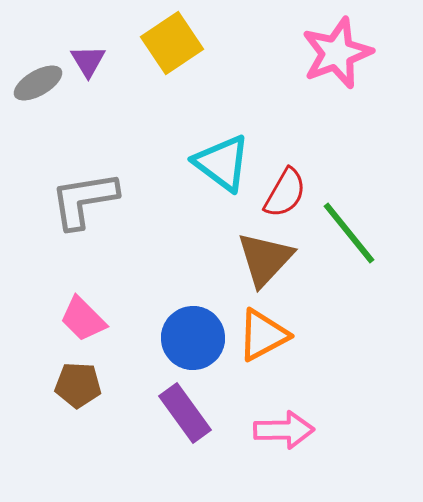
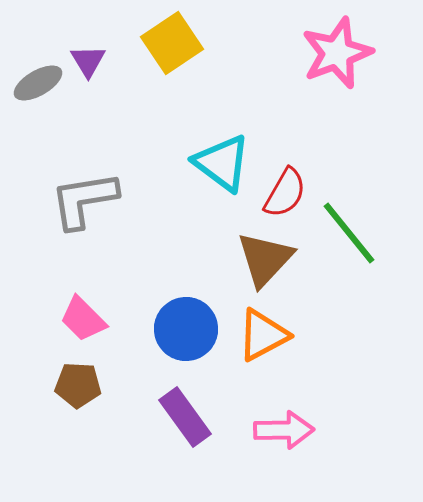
blue circle: moved 7 px left, 9 px up
purple rectangle: moved 4 px down
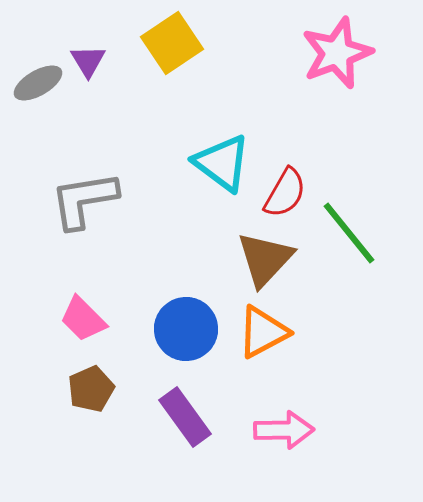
orange triangle: moved 3 px up
brown pentagon: moved 13 px right, 4 px down; rotated 27 degrees counterclockwise
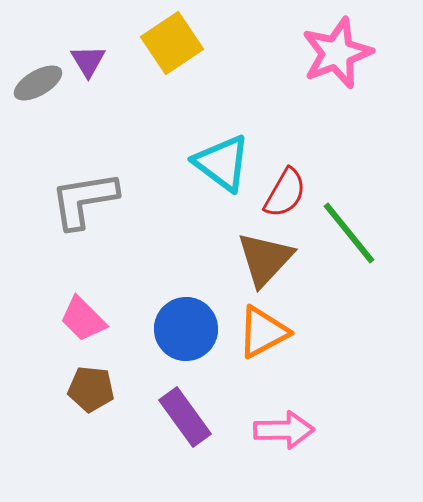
brown pentagon: rotated 30 degrees clockwise
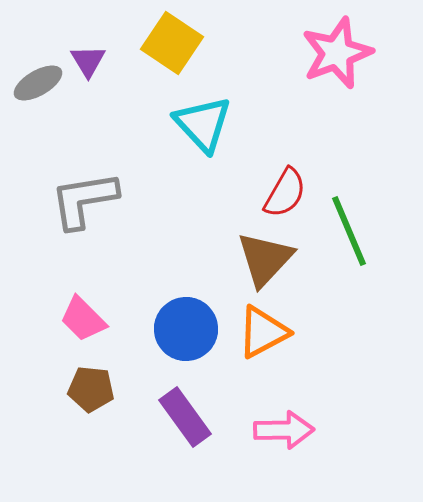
yellow square: rotated 22 degrees counterclockwise
cyan triangle: moved 19 px left, 39 px up; rotated 10 degrees clockwise
green line: moved 2 px up; rotated 16 degrees clockwise
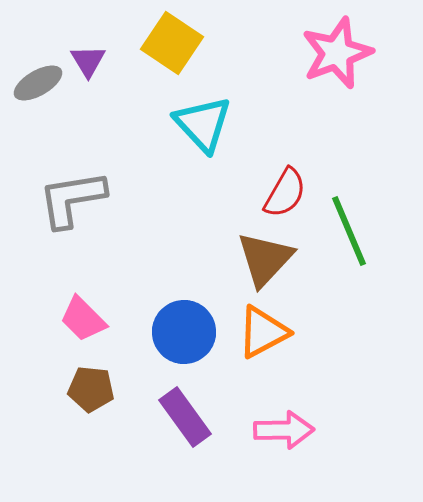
gray L-shape: moved 12 px left, 1 px up
blue circle: moved 2 px left, 3 px down
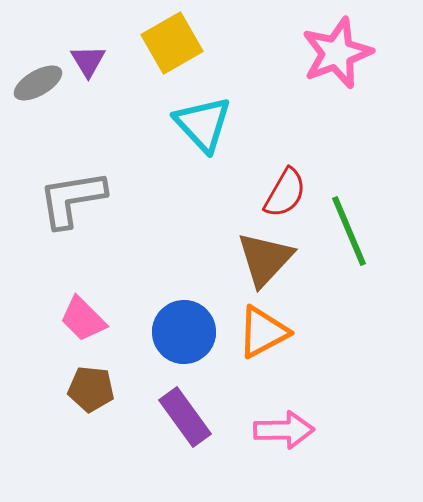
yellow square: rotated 26 degrees clockwise
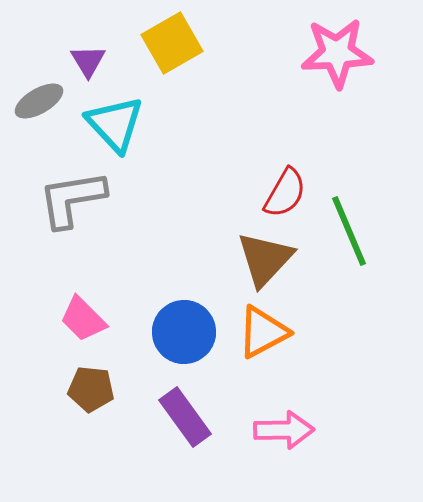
pink star: rotated 18 degrees clockwise
gray ellipse: moved 1 px right, 18 px down
cyan triangle: moved 88 px left
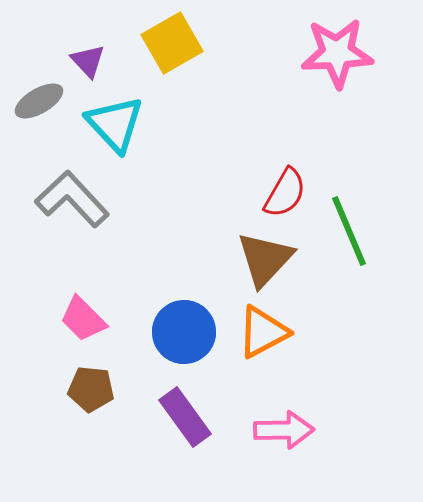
purple triangle: rotated 12 degrees counterclockwise
gray L-shape: rotated 56 degrees clockwise
